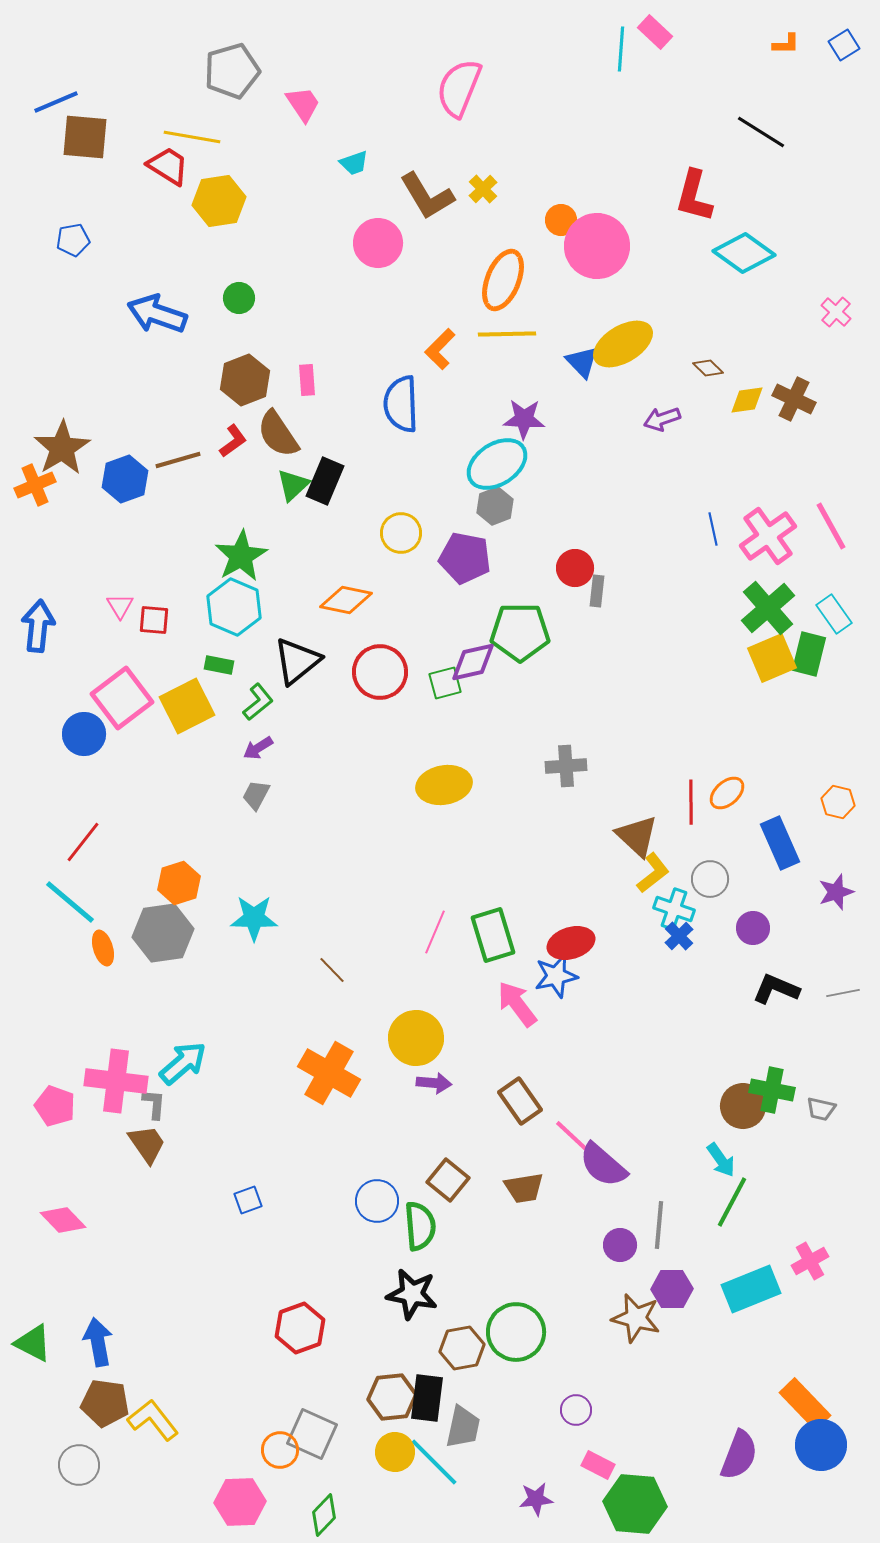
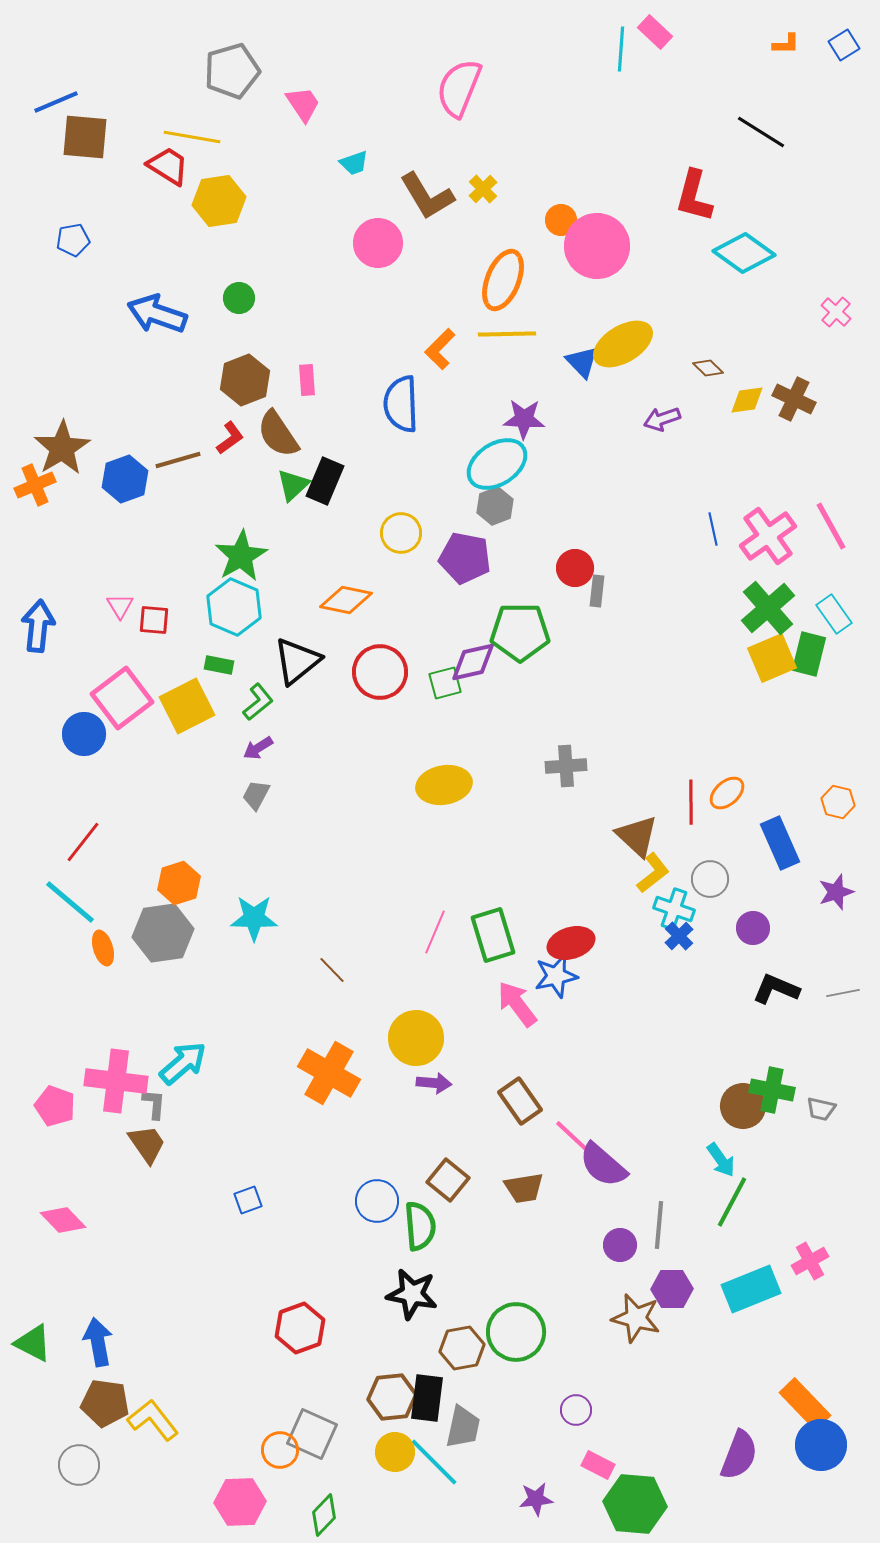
red L-shape at (233, 441): moved 3 px left, 3 px up
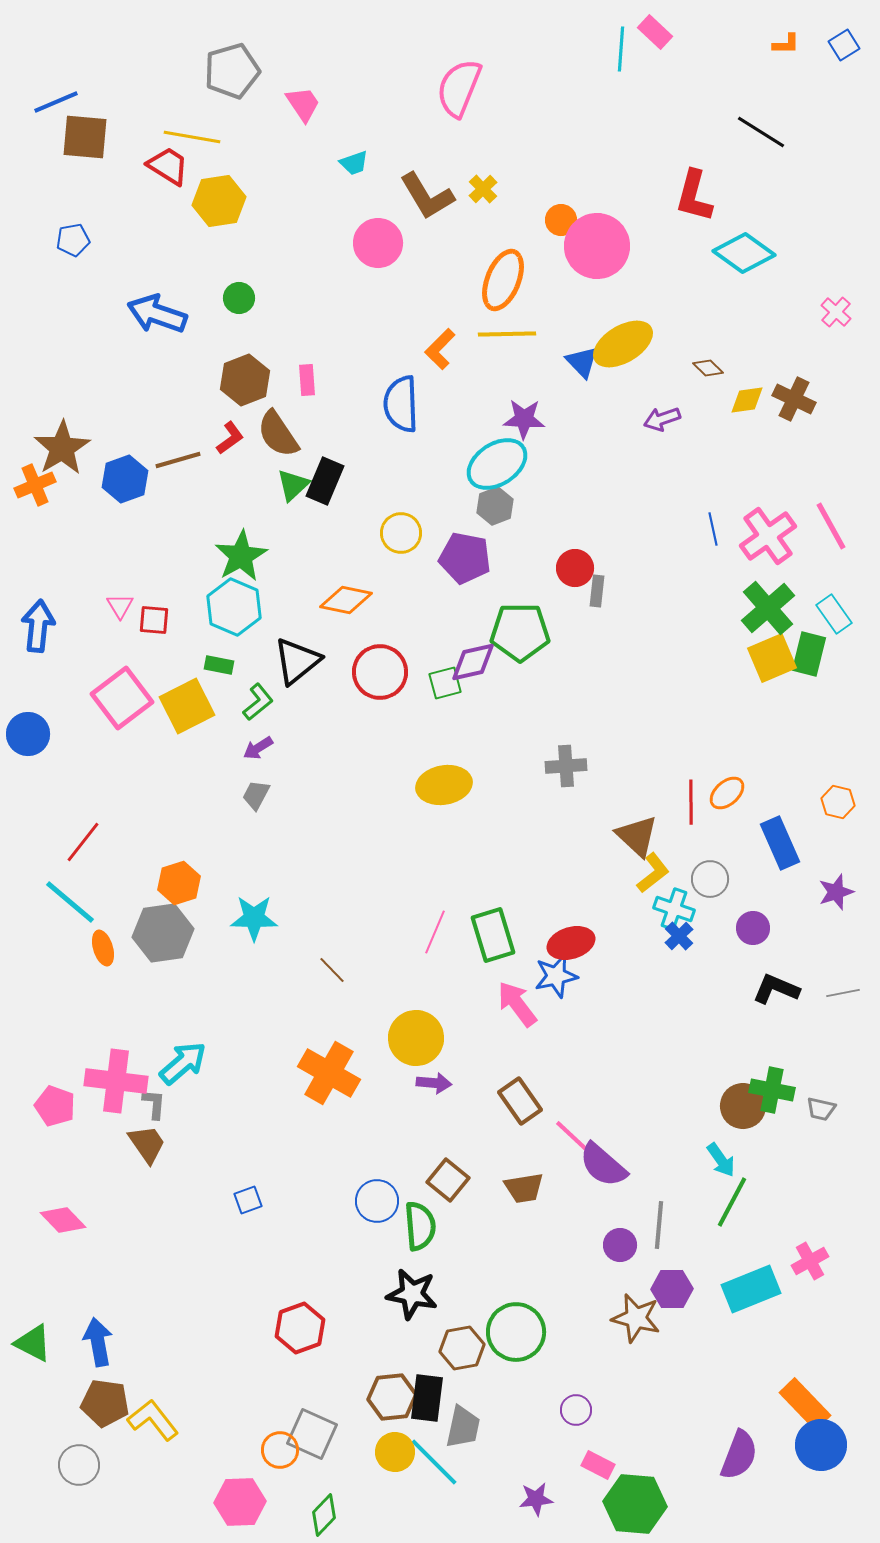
blue circle at (84, 734): moved 56 px left
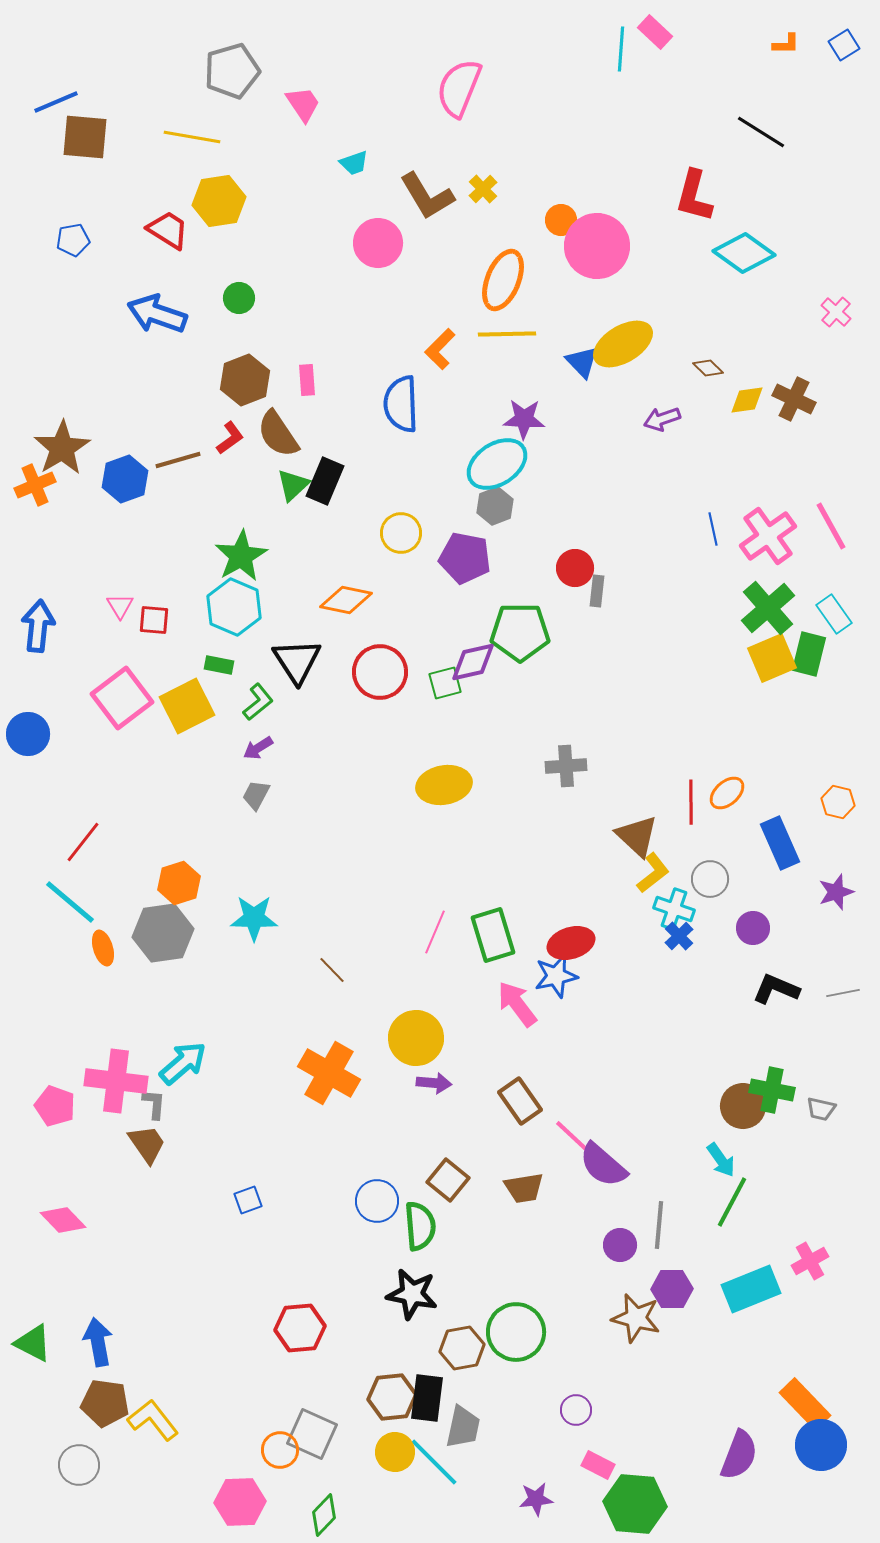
red trapezoid at (168, 166): moved 64 px down
black triangle at (297, 661): rotated 24 degrees counterclockwise
red hexagon at (300, 1328): rotated 15 degrees clockwise
